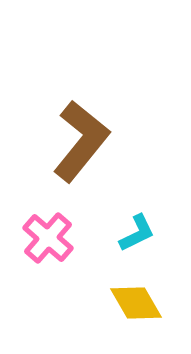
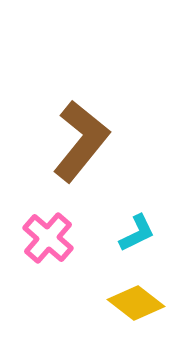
yellow diamond: rotated 22 degrees counterclockwise
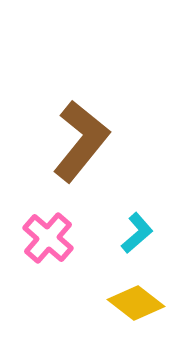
cyan L-shape: rotated 15 degrees counterclockwise
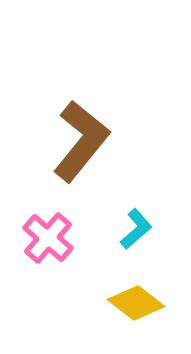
cyan L-shape: moved 1 px left, 4 px up
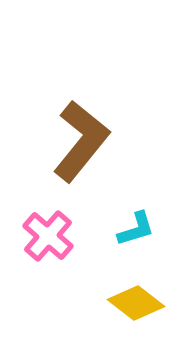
cyan L-shape: rotated 24 degrees clockwise
pink cross: moved 2 px up
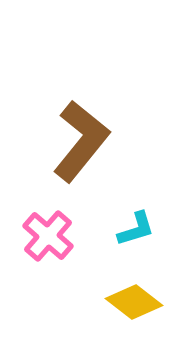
yellow diamond: moved 2 px left, 1 px up
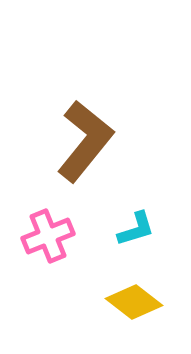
brown L-shape: moved 4 px right
pink cross: rotated 27 degrees clockwise
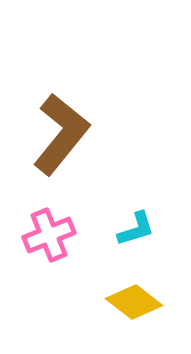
brown L-shape: moved 24 px left, 7 px up
pink cross: moved 1 px right, 1 px up
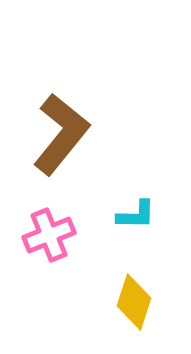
cyan L-shape: moved 14 px up; rotated 18 degrees clockwise
yellow diamond: rotated 70 degrees clockwise
